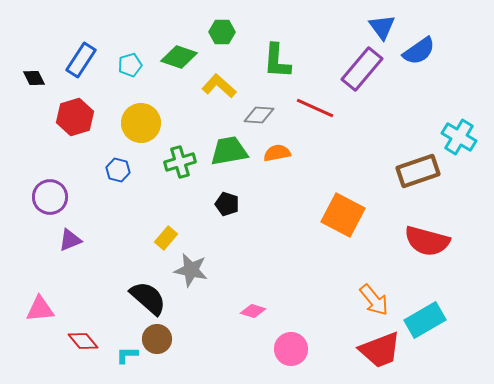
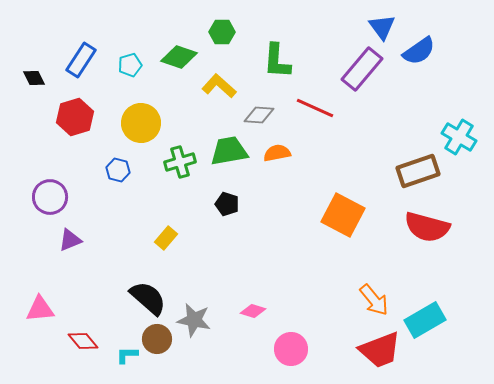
red semicircle: moved 14 px up
gray star: moved 3 px right, 50 px down
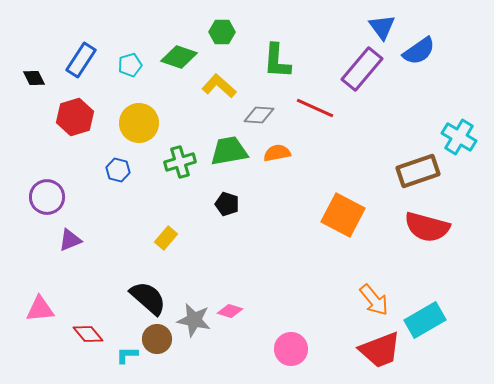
yellow circle: moved 2 px left
purple circle: moved 3 px left
pink diamond: moved 23 px left
red diamond: moved 5 px right, 7 px up
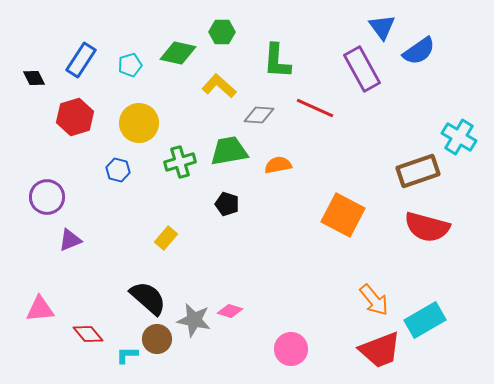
green diamond: moved 1 px left, 4 px up; rotated 6 degrees counterclockwise
purple rectangle: rotated 69 degrees counterclockwise
orange semicircle: moved 1 px right, 12 px down
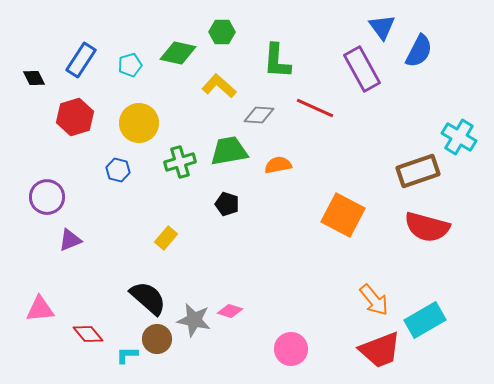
blue semicircle: rotated 28 degrees counterclockwise
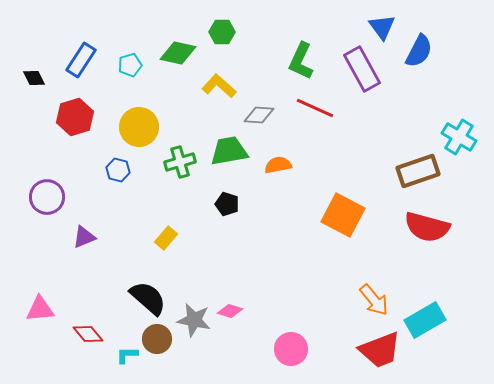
green L-shape: moved 24 px right; rotated 21 degrees clockwise
yellow circle: moved 4 px down
purple triangle: moved 14 px right, 3 px up
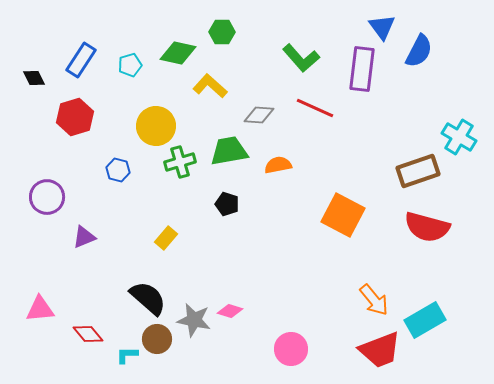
green L-shape: moved 3 px up; rotated 66 degrees counterclockwise
purple rectangle: rotated 36 degrees clockwise
yellow L-shape: moved 9 px left
yellow circle: moved 17 px right, 1 px up
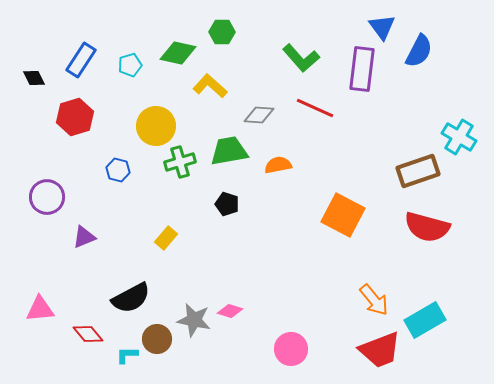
black semicircle: moved 17 px left; rotated 111 degrees clockwise
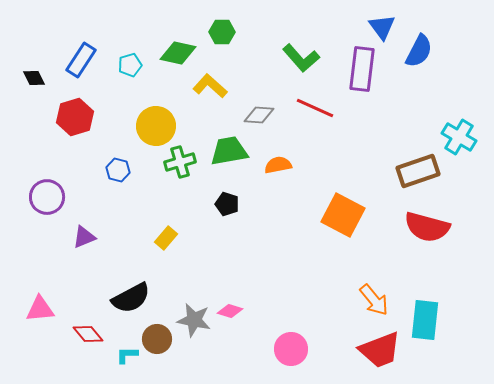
cyan rectangle: rotated 54 degrees counterclockwise
